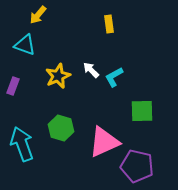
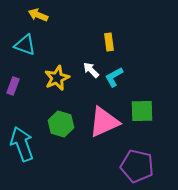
yellow arrow: rotated 72 degrees clockwise
yellow rectangle: moved 18 px down
yellow star: moved 1 px left, 2 px down
green hexagon: moved 4 px up
pink triangle: moved 20 px up
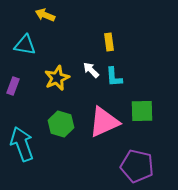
yellow arrow: moved 7 px right
cyan triangle: rotated 10 degrees counterclockwise
cyan L-shape: rotated 65 degrees counterclockwise
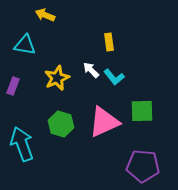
cyan L-shape: rotated 35 degrees counterclockwise
purple pentagon: moved 6 px right; rotated 8 degrees counterclockwise
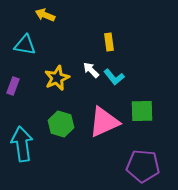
cyan arrow: rotated 12 degrees clockwise
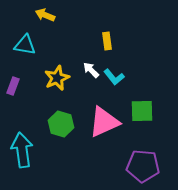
yellow rectangle: moved 2 px left, 1 px up
cyan arrow: moved 6 px down
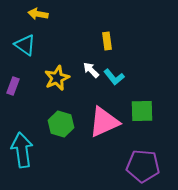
yellow arrow: moved 7 px left, 1 px up; rotated 12 degrees counterclockwise
cyan triangle: rotated 25 degrees clockwise
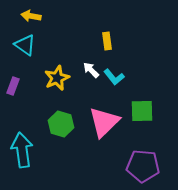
yellow arrow: moved 7 px left, 2 px down
pink triangle: rotated 20 degrees counterclockwise
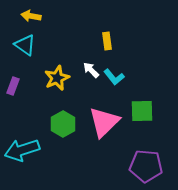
green hexagon: moved 2 px right; rotated 15 degrees clockwise
cyan arrow: rotated 100 degrees counterclockwise
purple pentagon: moved 3 px right
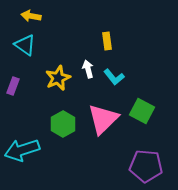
white arrow: moved 3 px left, 1 px up; rotated 30 degrees clockwise
yellow star: moved 1 px right
green square: rotated 30 degrees clockwise
pink triangle: moved 1 px left, 3 px up
